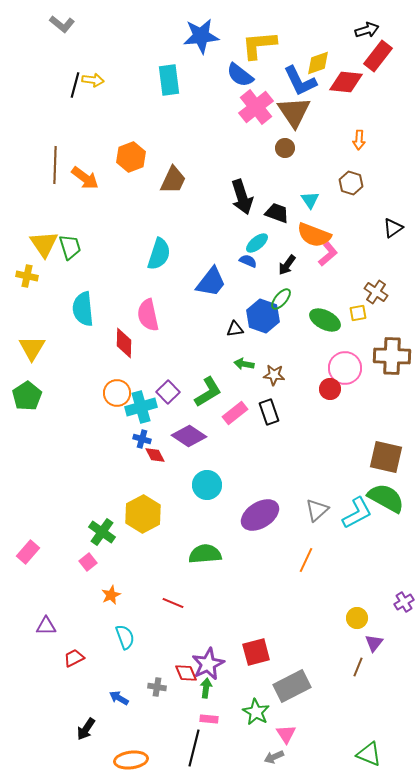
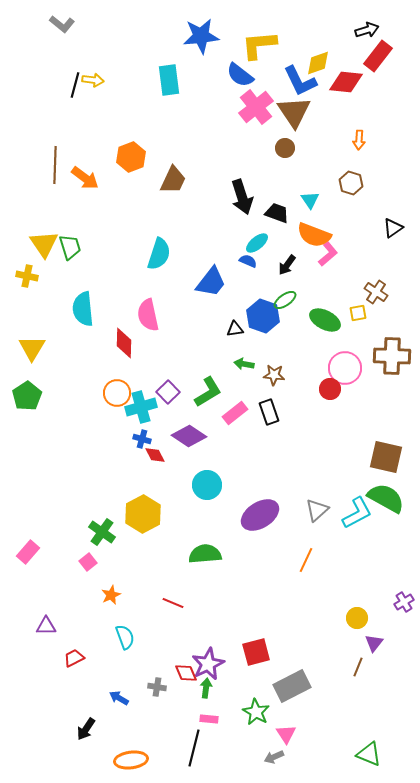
green ellipse at (281, 299): moved 4 px right, 1 px down; rotated 15 degrees clockwise
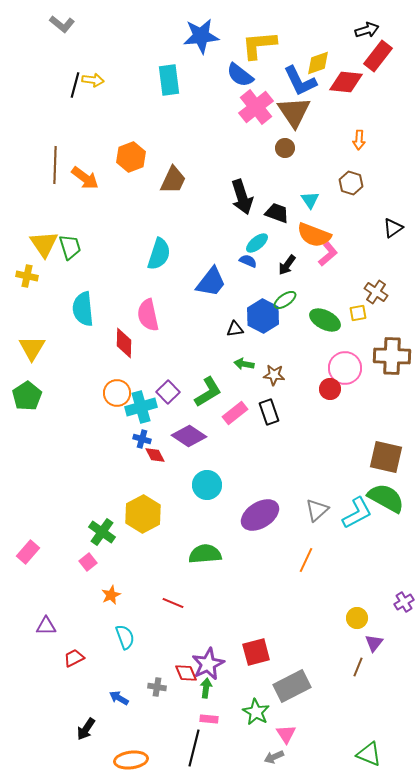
blue hexagon at (263, 316): rotated 8 degrees clockwise
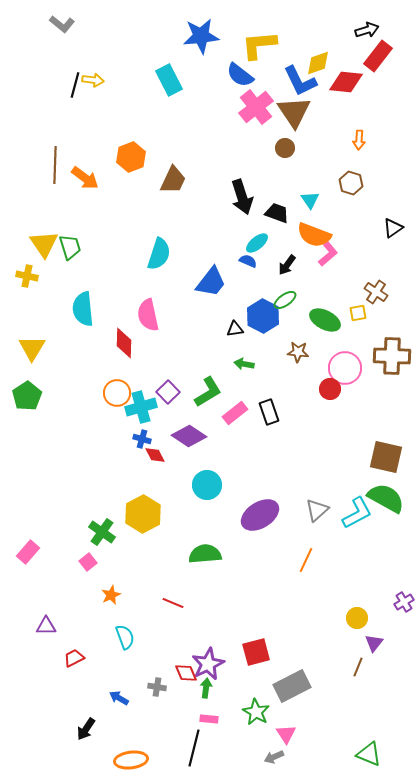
cyan rectangle at (169, 80): rotated 20 degrees counterclockwise
brown star at (274, 375): moved 24 px right, 23 px up
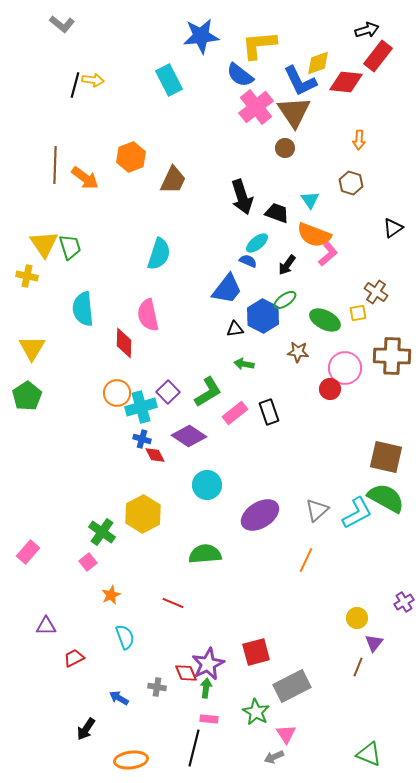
blue trapezoid at (211, 282): moved 16 px right, 7 px down
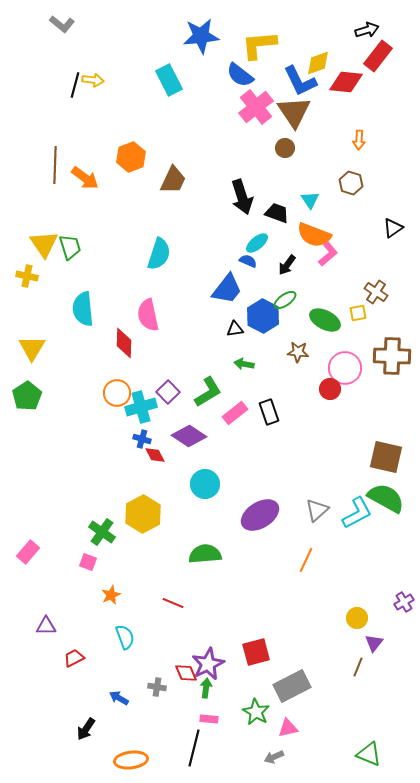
cyan circle at (207, 485): moved 2 px left, 1 px up
pink square at (88, 562): rotated 30 degrees counterclockwise
pink triangle at (286, 734): moved 2 px right, 6 px up; rotated 50 degrees clockwise
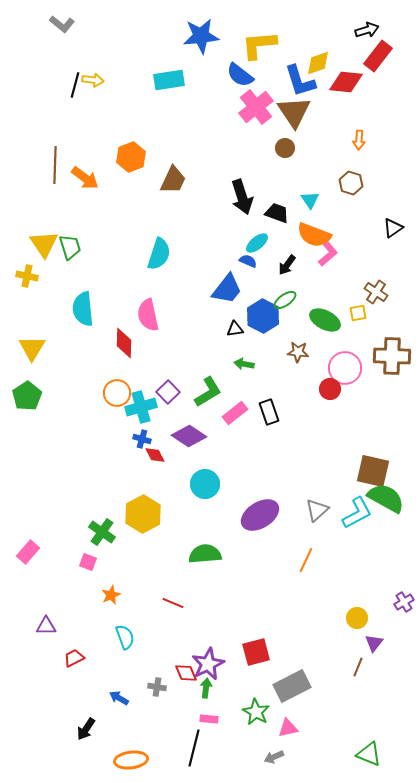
cyan rectangle at (169, 80): rotated 72 degrees counterclockwise
blue L-shape at (300, 81): rotated 9 degrees clockwise
brown square at (386, 457): moved 13 px left, 14 px down
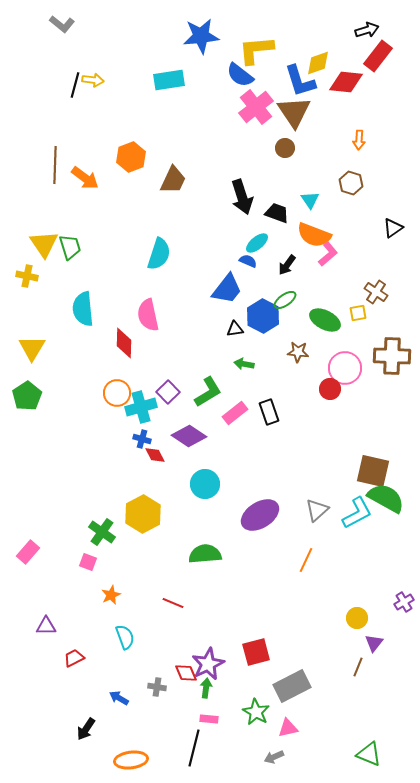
yellow L-shape at (259, 45): moved 3 px left, 5 px down
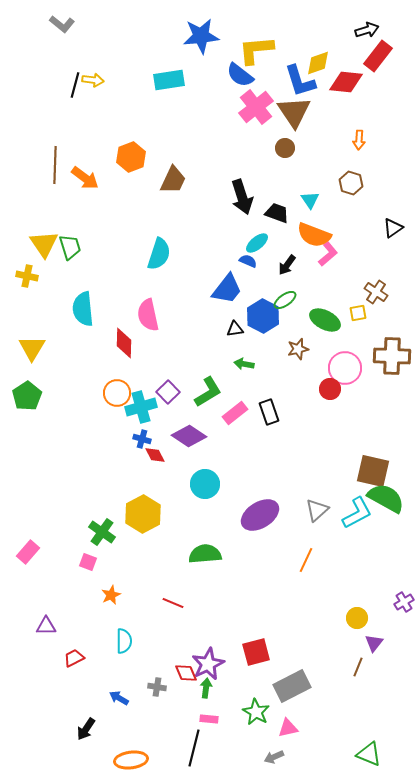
brown star at (298, 352): moved 3 px up; rotated 20 degrees counterclockwise
cyan semicircle at (125, 637): moved 1 px left, 4 px down; rotated 20 degrees clockwise
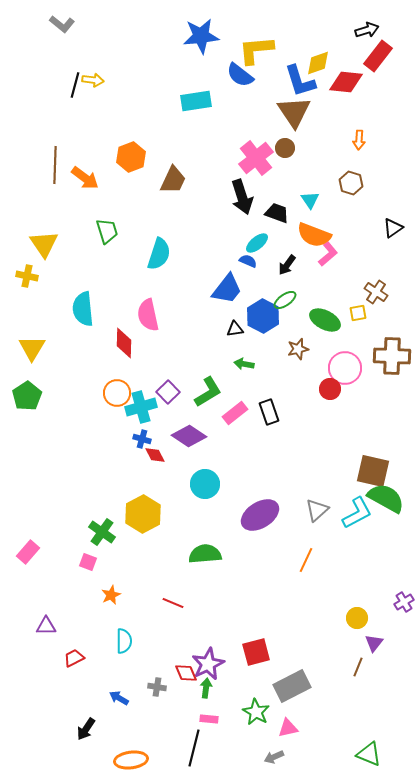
cyan rectangle at (169, 80): moved 27 px right, 21 px down
pink cross at (256, 107): moved 51 px down
green trapezoid at (70, 247): moved 37 px right, 16 px up
